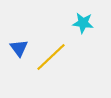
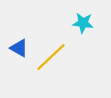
blue triangle: rotated 24 degrees counterclockwise
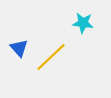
blue triangle: rotated 18 degrees clockwise
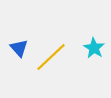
cyan star: moved 11 px right, 25 px down; rotated 25 degrees clockwise
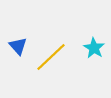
blue triangle: moved 1 px left, 2 px up
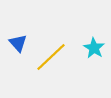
blue triangle: moved 3 px up
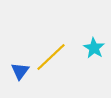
blue triangle: moved 2 px right, 28 px down; rotated 18 degrees clockwise
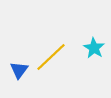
blue triangle: moved 1 px left, 1 px up
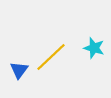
cyan star: rotated 15 degrees counterclockwise
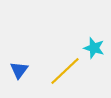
yellow line: moved 14 px right, 14 px down
